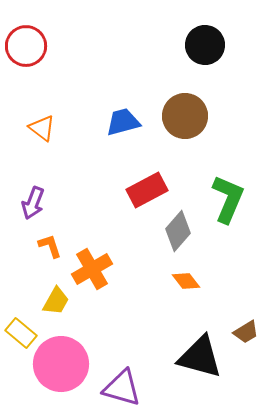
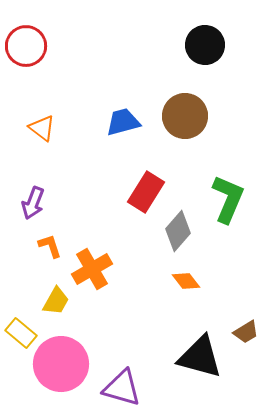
red rectangle: moved 1 px left, 2 px down; rotated 30 degrees counterclockwise
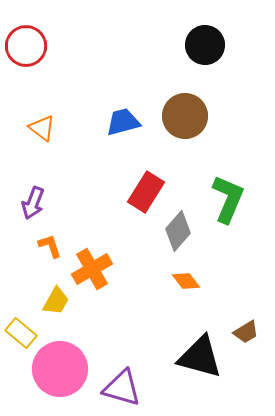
pink circle: moved 1 px left, 5 px down
